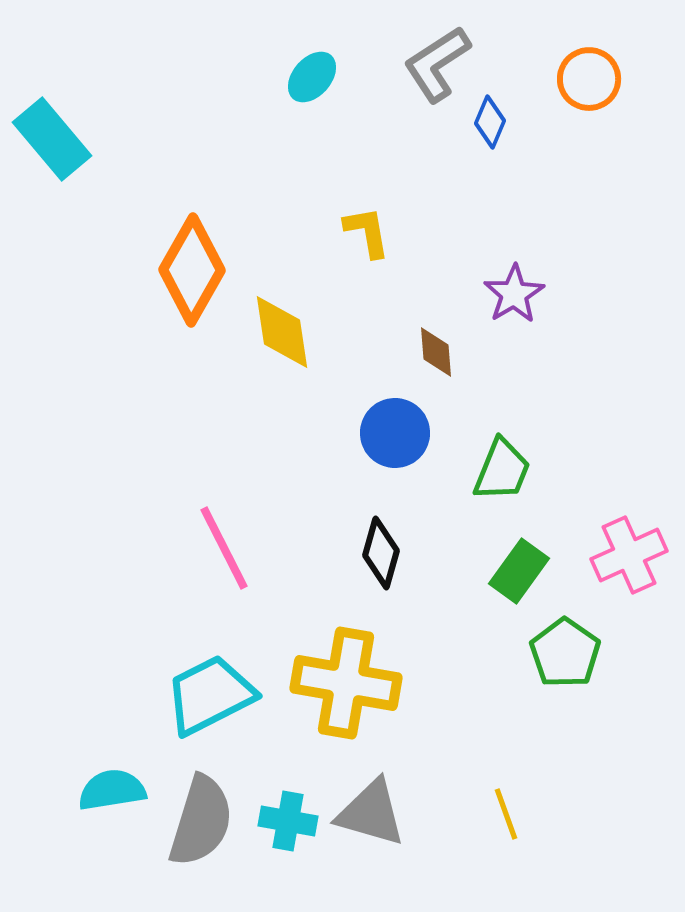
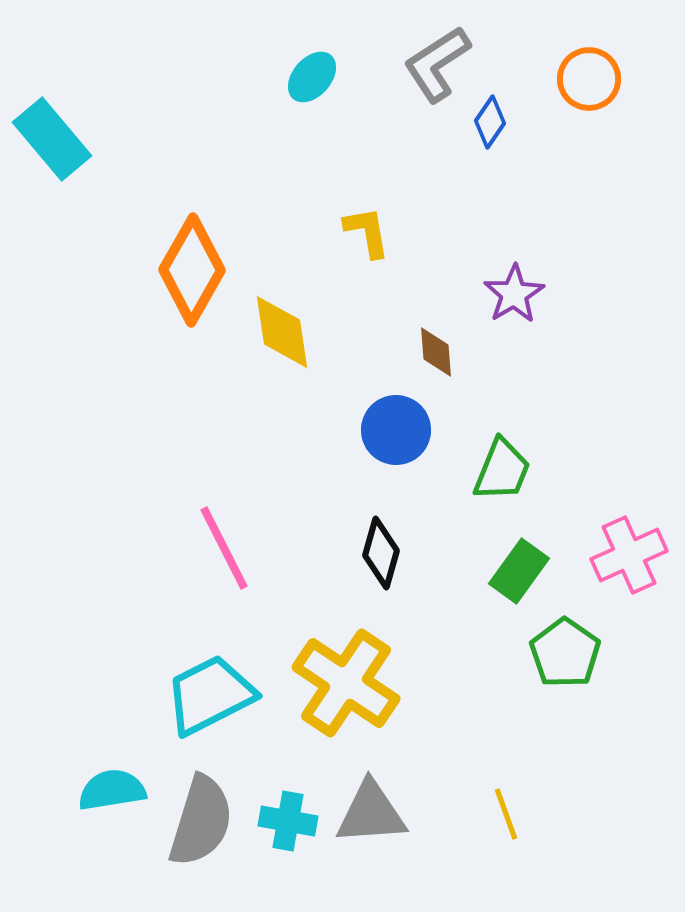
blue diamond: rotated 12 degrees clockwise
blue circle: moved 1 px right, 3 px up
yellow cross: rotated 24 degrees clockwise
gray triangle: rotated 20 degrees counterclockwise
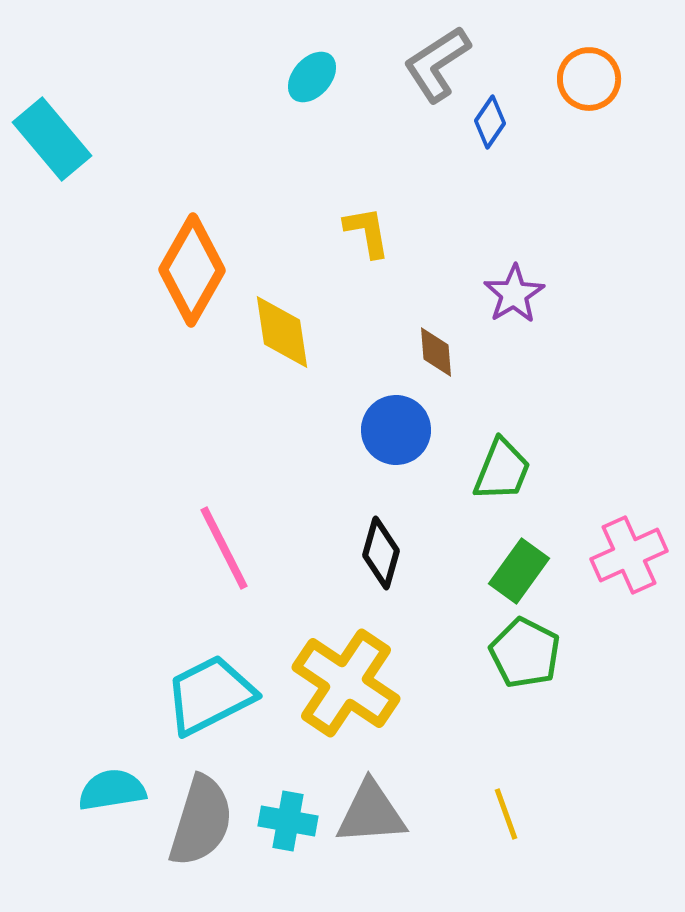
green pentagon: moved 40 px left; rotated 8 degrees counterclockwise
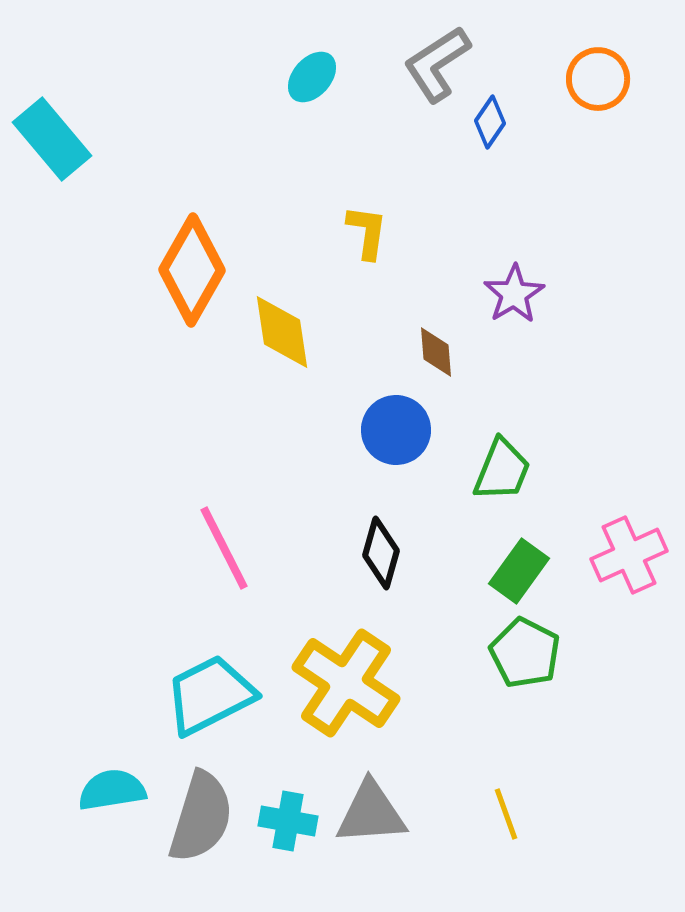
orange circle: moved 9 px right
yellow L-shape: rotated 18 degrees clockwise
gray semicircle: moved 4 px up
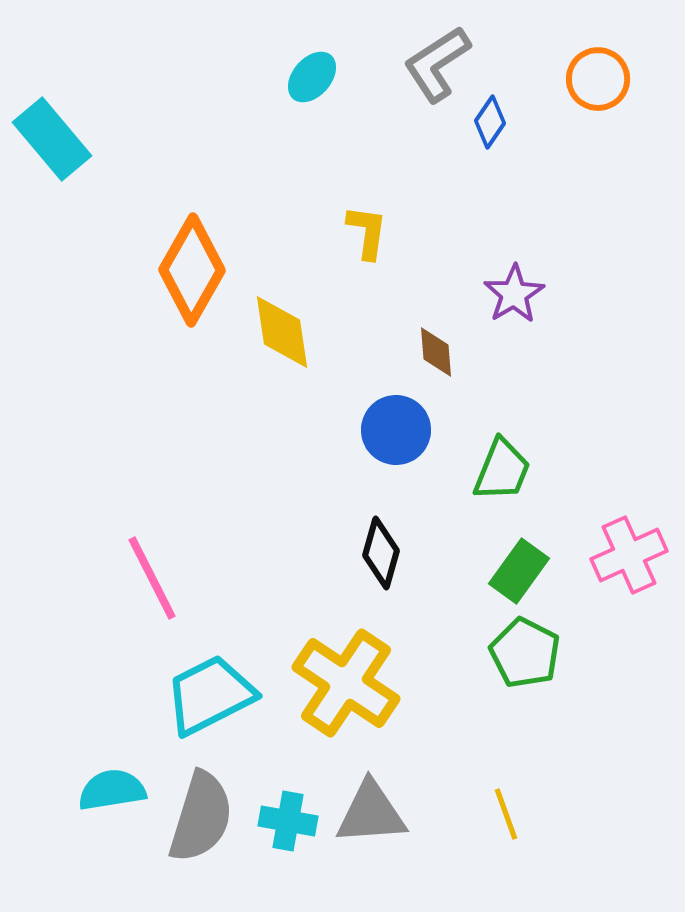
pink line: moved 72 px left, 30 px down
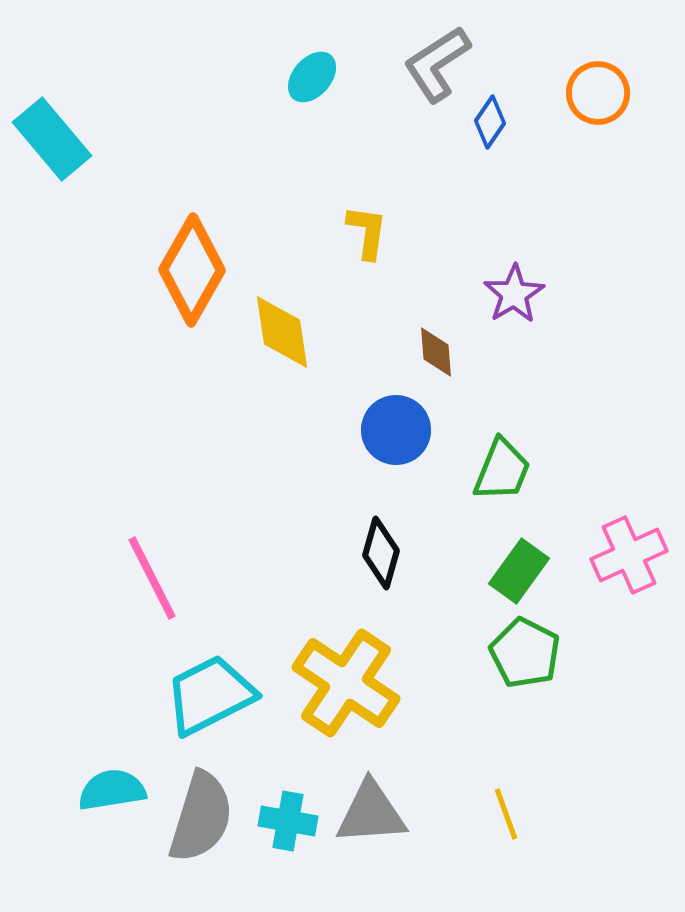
orange circle: moved 14 px down
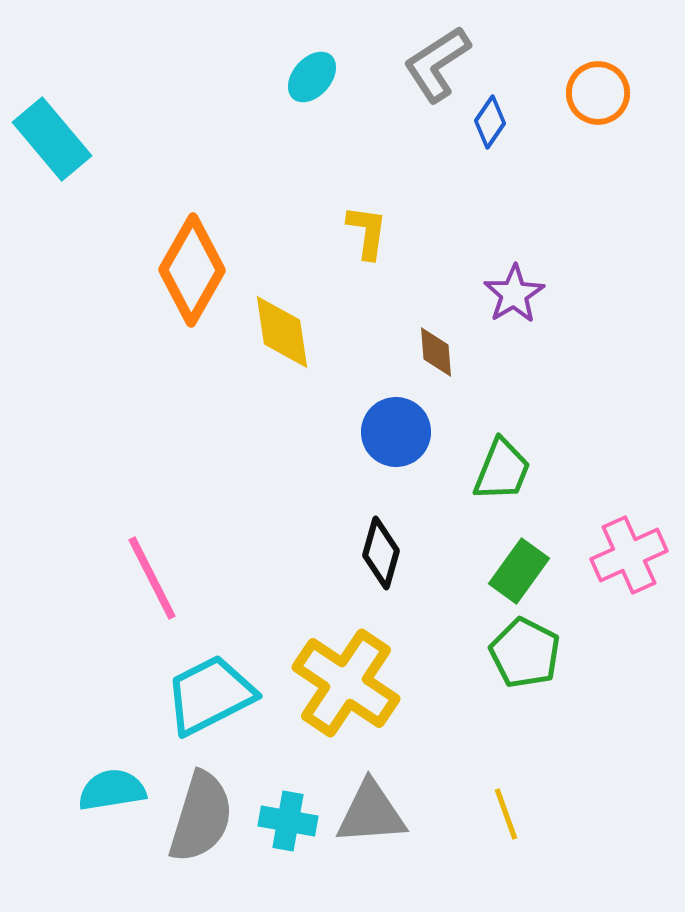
blue circle: moved 2 px down
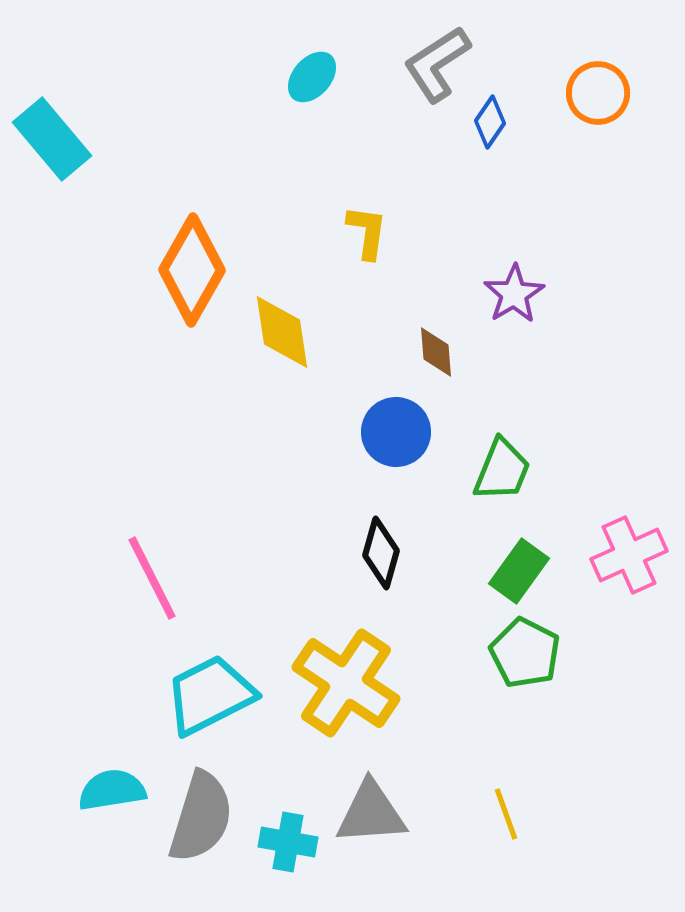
cyan cross: moved 21 px down
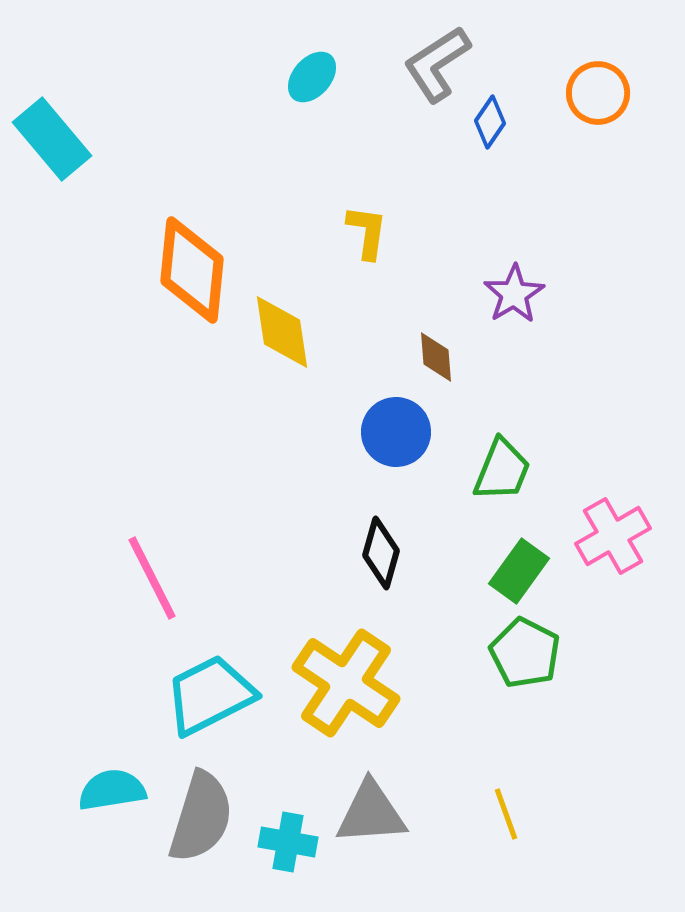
orange diamond: rotated 24 degrees counterclockwise
brown diamond: moved 5 px down
pink cross: moved 16 px left, 19 px up; rotated 6 degrees counterclockwise
